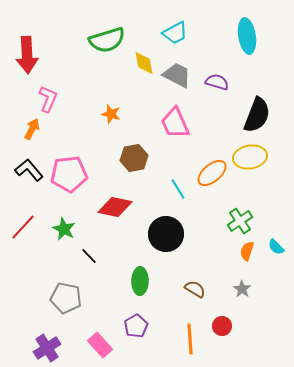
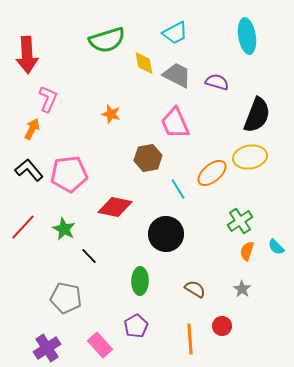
brown hexagon: moved 14 px right
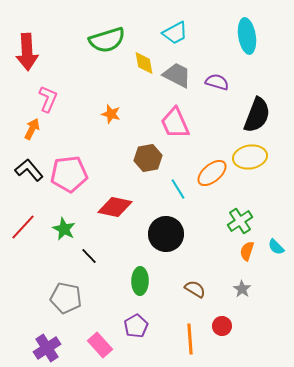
red arrow: moved 3 px up
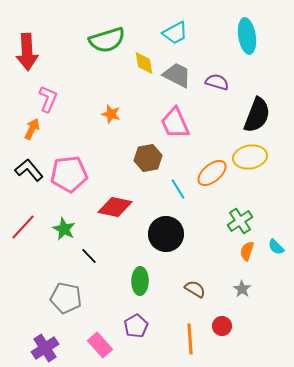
purple cross: moved 2 px left
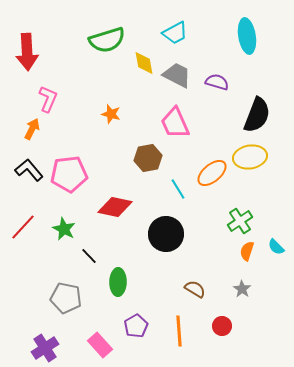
green ellipse: moved 22 px left, 1 px down
orange line: moved 11 px left, 8 px up
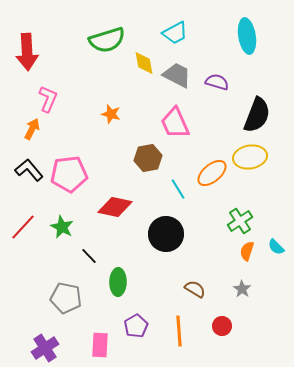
green star: moved 2 px left, 2 px up
pink rectangle: rotated 45 degrees clockwise
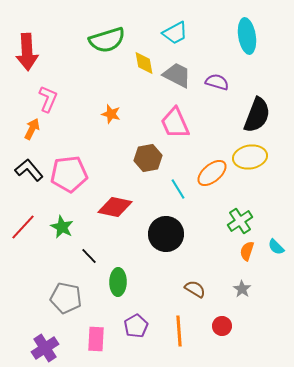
pink rectangle: moved 4 px left, 6 px up
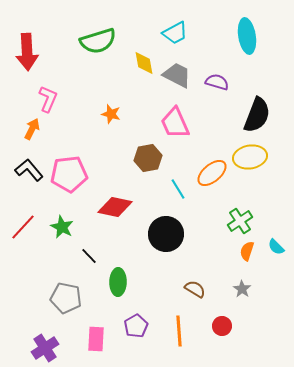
green semicircle: moved 9 px left, 1 px down
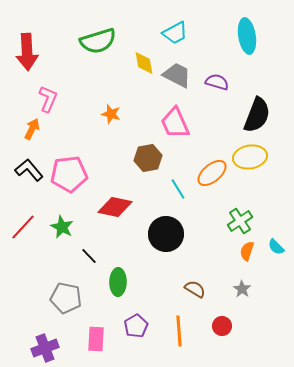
purple cross: rotated 12 degrees clockwise
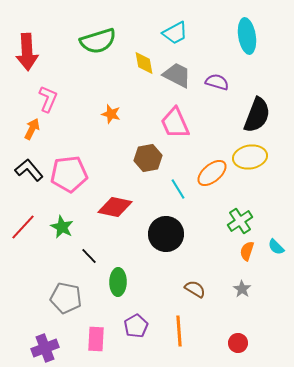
red circle: moved 16 px right, 17 px down
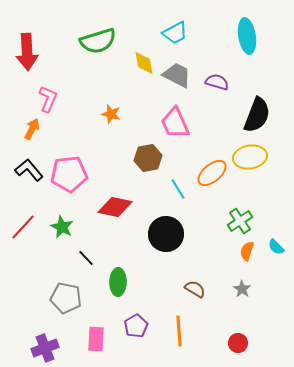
black line: moved 3 px left, 2 px down
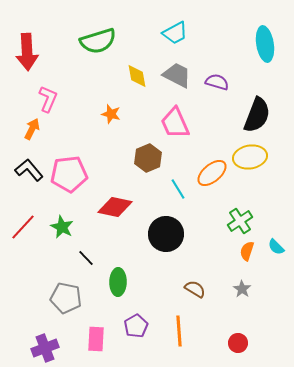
cyan ellipse: moved 18 px right, 8 px down
yellow diamond: moved 7 px left, 13 px down
brown hexagon: rotated 12 degrees counterclockwise
